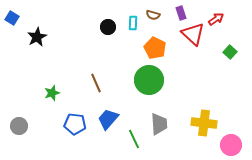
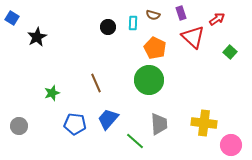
red arrow: moved 1 px right
red triangle: moved 3 px down
green line: moved 1 px right, 2 px down; rotated 24 degrees counterclockwise
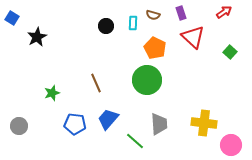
red arrow: moved 7 px right, 7 px up
black circle: moved 2 px left, 1 px up
green circle: moved 2 px left
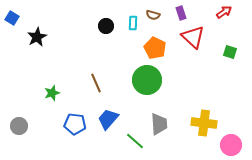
green square: rotated 24 degrees counterclockwise
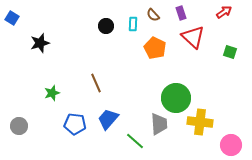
brown semicircle: rotated 32 degrees clockwise
cyan rectangle: moved 1 px down
black star: moved 3 px right, 6 px down; rotated 12 degrees clockwise
green circle: moved 29 px right, 18 px down
yellow cross: moved 4 px left, 1 px up
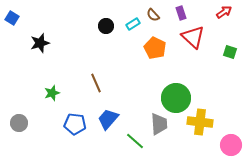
cyan rectangle: rotated 56 degrees clockwise
gray circle: moved 3 px up
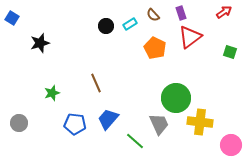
cyan rectangle: moved 3 px left
red triangle: moved 3 px left; rotated 40 degrees clockwise
gray trapezoid: rotated 20 degrees counterclockwise
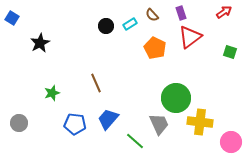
brown semicircle: moved 1 px left
black star: rotated 12 degrees counterclockwise
pink circle: moved 3 px up
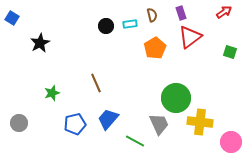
brown semicircle: rotated 152 degrees counterclockwise
cyan rectangle: rotated 24 degrees clockwise
orange pentagon: rotated 15 degrees clockwise
blue pentagon: rotated 20 degrees counterclockwise
green line: rotated 12 degrees counterclockwise
